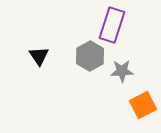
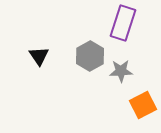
purple rectangle: moved 11 px right, 2 px up
gray star: moved 1 px left
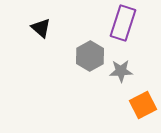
black triangle: moved 2 px right, 28 px up; rotated 15 degrees counterclockwise
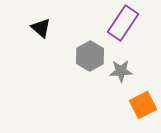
purple rectangle: rotated 16 degrees clockwise
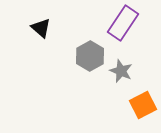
gray star: rotated 25 degrees clockwise
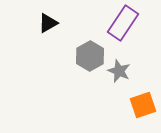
black triangle: moved 7 px right, 5 px up; rotated 50 degrees clockwise
gray star: moved 2 px left
orange square: rotated 8 degrees clockwise
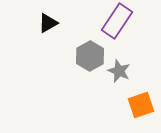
purple rectangle: moved 6 px left, 2 px up
orange square: moved 2 px left
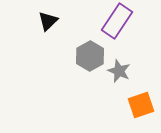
black triangle: moved 2 px up; rotated 15 degrees counterclockwise
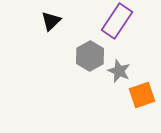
black triangle: moved 3 px right
orange square: moved 1 px right, 10 px up
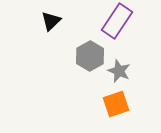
orange square: moved 26 px left, 9 px down
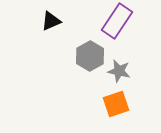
black triangle: rotated 20 degrees clockwise
gray star: rotated 10 degrees counterclockwise
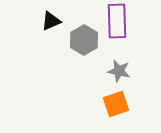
purple rectangle: rotated 36 degrees counterclockwise
gray hexagon: moved 6 px left, 16 px up
